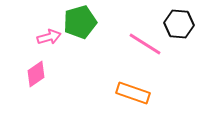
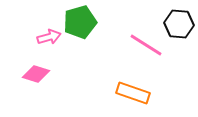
pink line: moved 1 px right, 1 px down
pink diamond: rotated 52 degrees clockwise
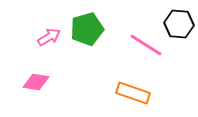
green pentagon: moved 7 px right, 7 px down
pink arrow: rotated 15 degrees counterclockwise
pink diamond: moved 8 px down; rotated 8 degrees counterclockwise
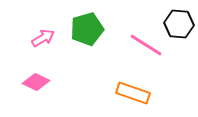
pink arrow: moved 6 px left, 1 px down
pink diamond: rotated 16 degrees clockwise
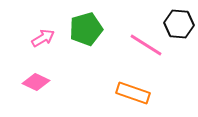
green pentagon: moved 1 px left
